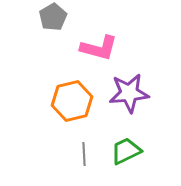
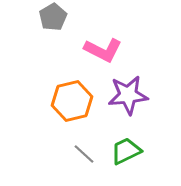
pink L-shape: moved 4 px right, 2 px down; rotated 12 degrees clockwise
purple star: moved 1 px left, 2 px down
gray line: rotated 45 degrees counterclockwise
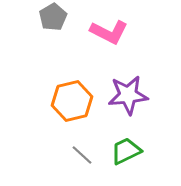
pink L-shape: moved 6 px right, 18 px up
gray line: moved 2 px left, 1 px down
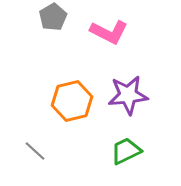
gray line: moved 47 px left, 4 px up
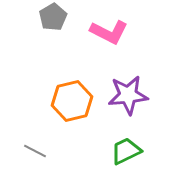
gray line: rotated 15 degrees counterclockwise
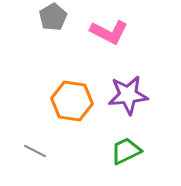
orange hexagon: rotated 21 degrees clockwise
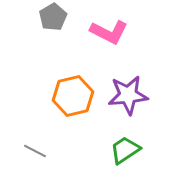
orange hexagon: moved 1 px right, 5 px up; rotated 21 degrees counterclockwise
green trapezoid: moved 1 px left, 1 px up; rotated 8 degrees counterclockwise
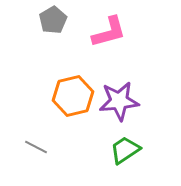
gray pentagon: moved 3 px down
pink L-shape: rotated 42 degrees counterclockwise
purple star: moved 9 px left, 6 px down
gray line: moved 1 px right, 4 px up
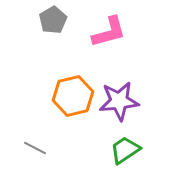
gray line: moved 1 px left, 1 px down
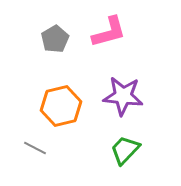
gray pentagon: moved 2 px right, 19 px down
orange hexagon: moved 12 px left, 10 px down
purple star: moved 4 px right, 5 px up; rotated 12 degrees clockwise
green trapezoid: rotated 12 degrees counterclockwise
